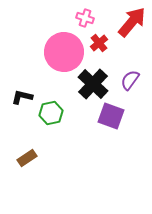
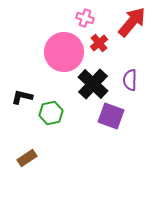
purple semicircle: rotated 35 degrees counterclockwise
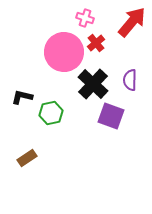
red cross: moved 3 px left
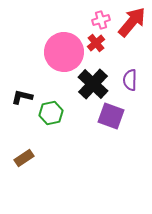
pink cross: moved 16 px right, 2 px down; rotated 36 degrees counterclockwise
brown rectangle: moved 3 px left
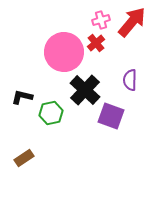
black cross: moved 8 px left, 6 px down
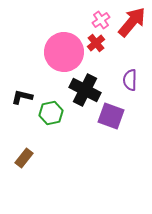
pink cross: rotated 18 degrees counterclockwise
black cross: rotated 16 degrees counterclockwise
brown rectangle: rotated 18 degrees counterclockwise
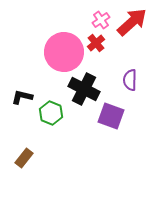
red arrow: rotated 8 degrees clockwise
black cross: moved 1 px left, 1 px up
green hexagon: rotated 25 degrees counterclockwise
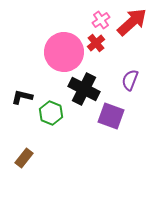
purple semicircle: rotated 20 degrees clockwise
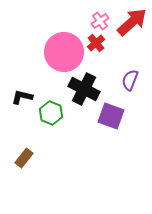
pink cross: moved 1 px left, 1 px down
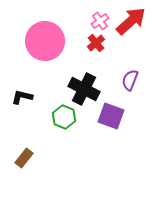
red arrow: moved 1 px left, 1 px up
pink circle: moved 19 px left, 11 px up
green hexagon: moved 13 px right, 4 px down
